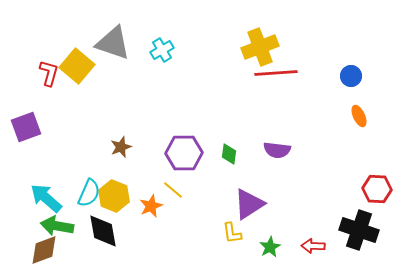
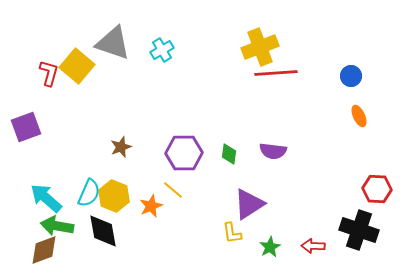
purple semicircle: moved 4 px left, 1 px down
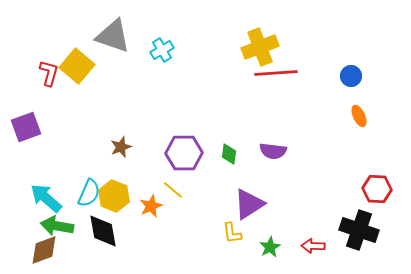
gray triangle: moved 7 px up
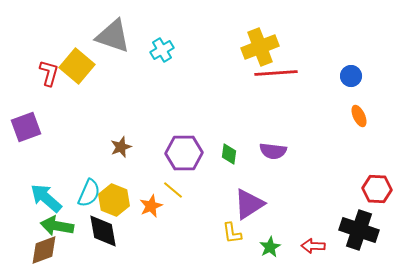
yellow hexagon: moved 4 px down
